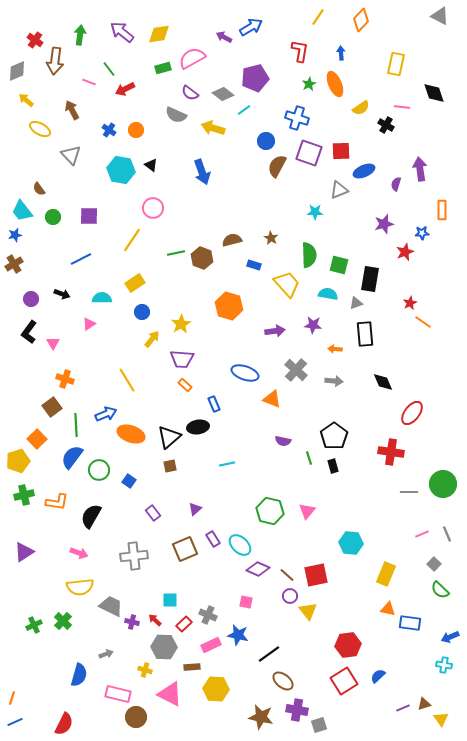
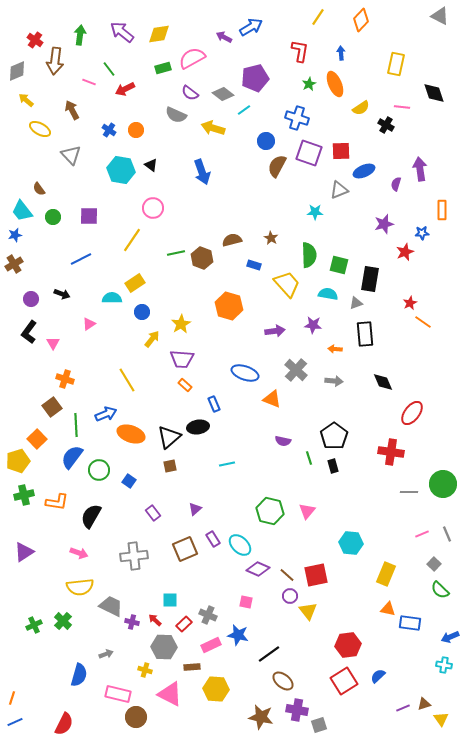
cyan semicircle at (102, 298): moved 10 px right
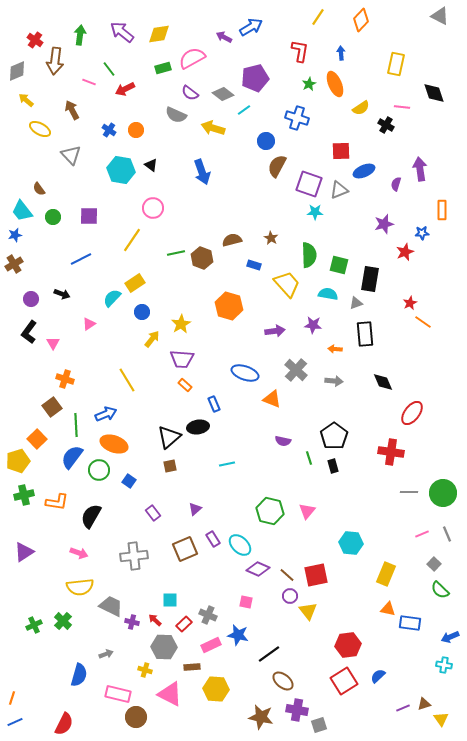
purple square at (309, 153): moved 31 px down
cyan semicircle at (112, 298): rotated 48 degrees counterclockwise
orange ellipse at (131, 434): moved 17 px left, 10 px down
green circle at (443, 484): moved 9 px down
